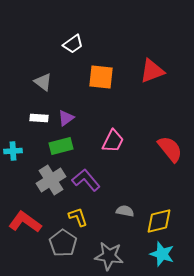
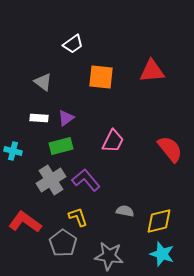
red triangle: rotated 16 degrees clockwise
cyan cross: rotated 18 degrees clockwise
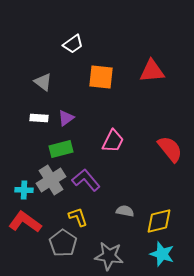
green rectangle: moved 3 px down
cyan cross: moved 11 px right, 39 px down; rotated 12 degrees counterclockwise
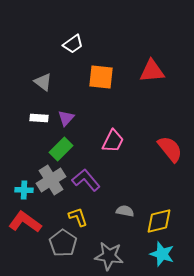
purple triangle: rotated 12 degrees counterclockwise
green rectangle: rotated 30 degrees counterclockwise
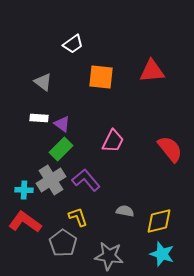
purple triangle: moved 4 px left, 6 px down; rotated 36 degrees counterclockwise
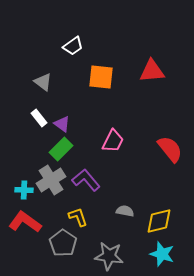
white trapezoid: moved 2 px down
white rectangle: rotated 48 degrees clockwise
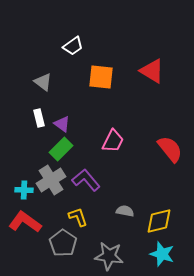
red triangle: rotated 36 degrees clockwise
white rectangle: rotated 24 degrees clockwise
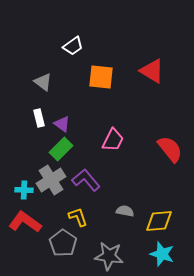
pink trapezoid: moved 1 px up
yellow diamond: rotated 8 degrees clockwise
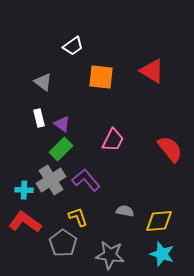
gray star: moved 1 px right, 1 px up
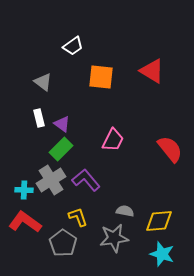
gray star: moved 4 px right, 17 px up; rotated 16 degrees counterclockwise
